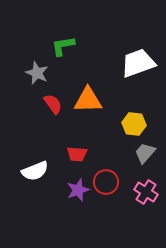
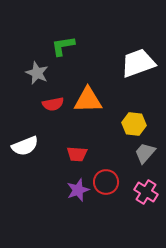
red semicircle: rotated 115 degrees clockwise
white semicircle: moved 10 px left, 25 px up
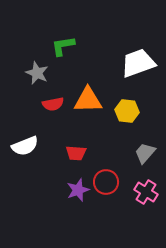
yellow hexagon: moved 7 px left, 13 px up
red trapezoid: moved 1 px left, 1 px up
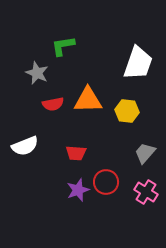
white trapezoid: rotated 129 degrees clockwise
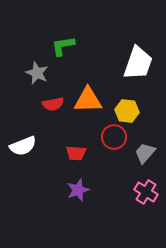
white semicircle: moved 2 px left
red circle: moved 8 px right, 45 px up
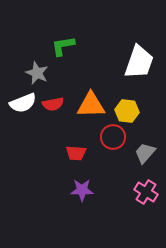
white trapezoid: moved 1 px right, 1 px up
orange triangle: moved 3 px right, 5 px down
red circle: moved 1 px left
white semicircle: moved 43 px up
purple star: moved 4 px right; rotated 20 degrees clockwise
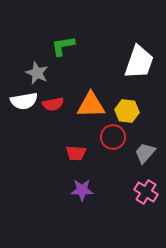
white semicircle: moved 1 px right, 2 px up; rotated 12 degrees clockwise
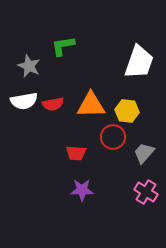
gray star: moved 8 px left, 7 px up
gray trapezoid: moved 1 px left
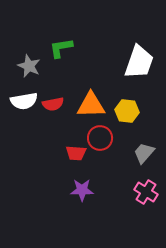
green L-shape: moved 2 px left, 2 px down
red circle: moved 13 px left, 1 px down
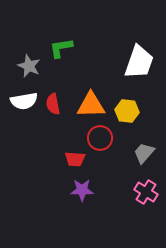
red semicircle: rotated 90 degrees clockwise
red trapezoid: moved 1 px left, 6 px down
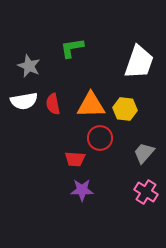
green L-shape: moved 11 px right
yellow hexagon: moved 2 px left, 2 px up
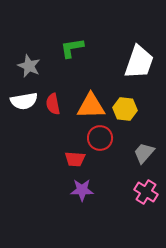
orange triangle: moved 1 px down
